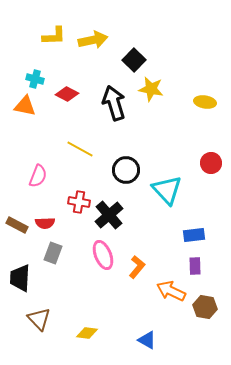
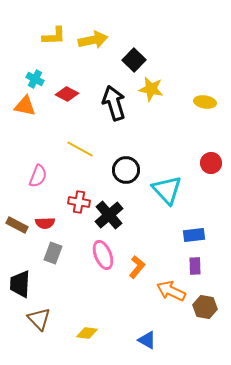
cyan cross: rotated 12 degrees clockwise
black trapezoid: moved 6 px down
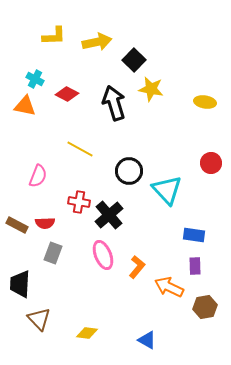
yellow arrow: moved 4 px right, 2 px down
black circle: moved 3 px right, 1 px down
blue rectangle: rotated 15 degrees clockwise
orange arrow: moved 2 px left, 4 px up
brown hexagon: rotated 20 degrees counterclockwise
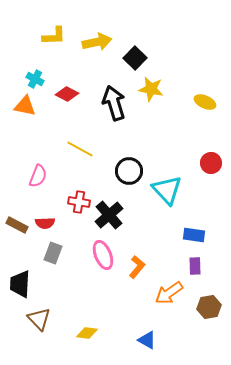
black square: moved 1 px right, 2 px up
yellow ellipse: rotated 15 degrees clockwise
orange arrow: moved 6 px down; rotated 60 degrees counterclockwise
brown hexagon: moved 4 px right
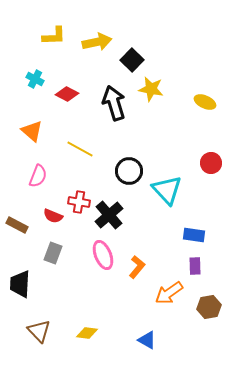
black square: moved 3 px left, 2 px down
orange triangle: moved 7 px right, 25 px down; rotated 30 degrees clockwise
red semicircle: moved 8 px right, 7 px up; rotated 24 degrees clockwise
brown triangle: moved 12 px down
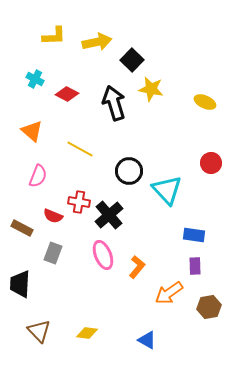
brown rectangle: moved 5 px right, 3 px down
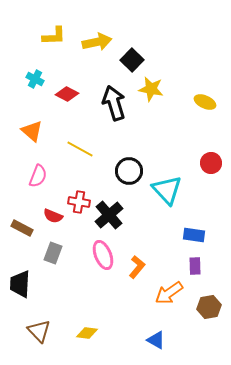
blue triangle: moved 9 px right
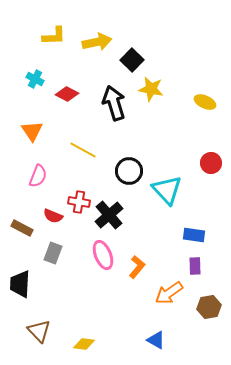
orange triangle: rotated 15 degrees clockwise
yellow line: moved 3 px right, 1 px down
yellow diamond: moved 3 px left, 11 px down
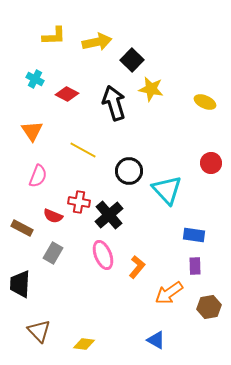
gray rectangle: rotated 10 degrees clockwise
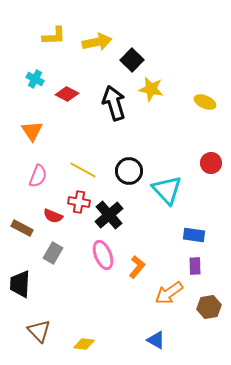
yellow line: moved 20 px down
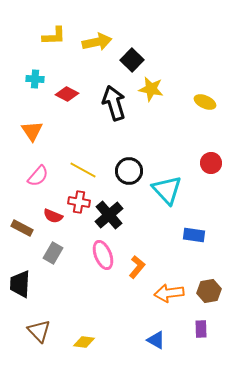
cyan cross: rotated 24 degrees counterclockwise
pink semicircle: rotated 20 degrees clockwise
purple rectangle: moved 6 px right, 63 px down
orange arrow: rotated 28 degrees clockwise
brown hexagon: moved 16 px up
yellow diamond: moved 2 px up
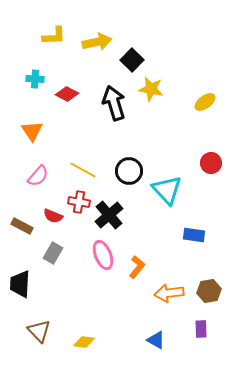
yellow ellipse: rotated 60 degrees counterclockwise
brown rectangle: moved 2 px up
